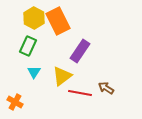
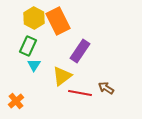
cyan triangle: moved 7 px up
orange cross: moved 1 px right, 1 px up; rotated 21 degrees clockwise
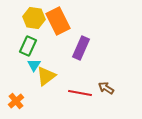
yellow hexagon: rotated 20 degrees counterclockwise
purple rectangle: moved 1 px right, 3 px up; rotated 10 degrees counterclockwise
yellow triangle: moved 16 px left
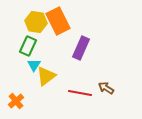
yellow hexagon: moved 2 px right, 4 px down
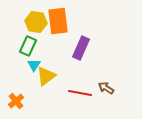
orange rectangle: rotated 20 degrees clockwise
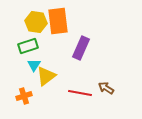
green rectangle: rotated 48 degrees clockwise
orange cross: moved 8 px right, 5 px up; rotated 21 degrees clockwise
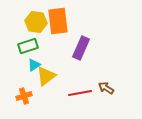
cyan triangle: rotated 24 degrees clockwise
red line: rotated 20 degrees counterclockwise
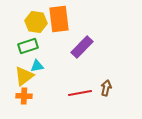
orange rectangle: moved 1 px right, 2 px up
purple rectangle: moved 1 px right, 1 px up; rotated 20 degrees clockwise
cyan triangle: moved 3 px right, 1 px down; rotated 24 degrees clockwise
yellow triangle: moved 22 px left
brown arrow: rotated 70 degrees clockwise
orange cross: rotated 21 degrees clockwise
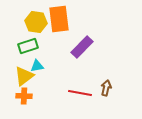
red line: rotated 20 degrees clockwise
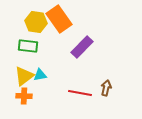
orange rectangle: rotated 28 degrees counterclockwise
green rectangle: rotated 24 degrees clockwise
cyan triangle: moved 3 px right, 9 px down
